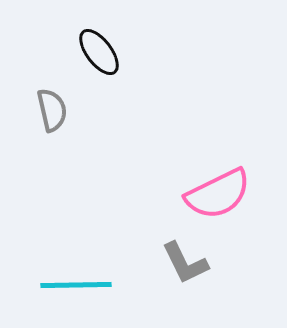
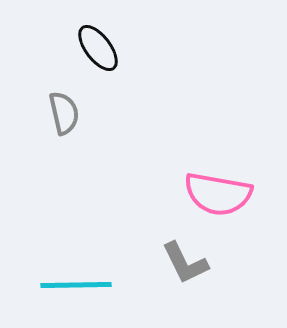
black ellipse: moved 1 px left, 4 px up
gray semicircle: moved 12 px right, 3 px down
pink semicircle: rotated 36 degrees clockwise
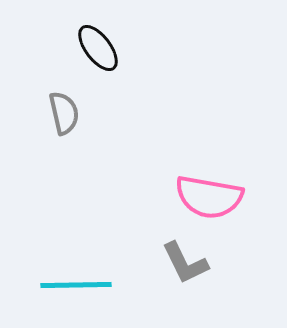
pink semicircle: moved 9 px left, 3 px down
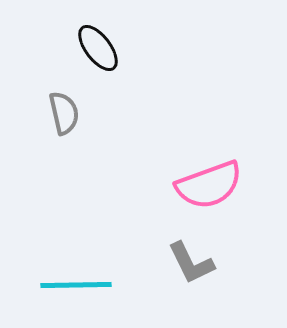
pink semicircle: moved 12 px up; rotated 30 degrees counterclockwise
gray L-shape: moved 6 px right
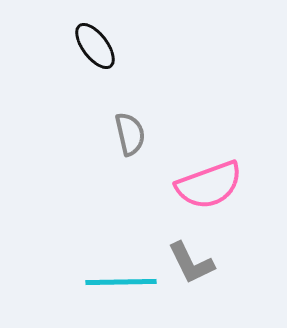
black ellipse: moved 3 px left, 2 px up
gray semicircle: moved 66 px right, 21 px down
cyan line: moved 45 px right, 3 px up
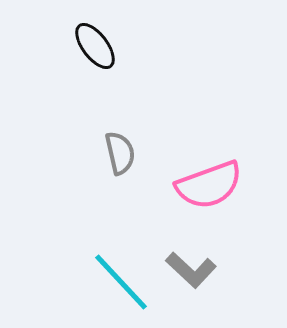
gray semicircle: moved 10 px left, 19 px down
gray L-shape: moved 7 px down; rotated 21 degrees counterclockwise
cyan line: rotated 48 degrees clockwise
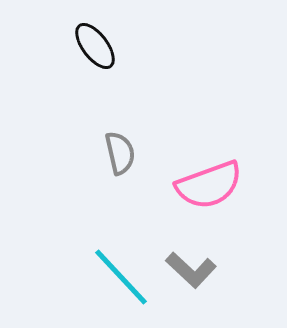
cyan line: moved 5 px up
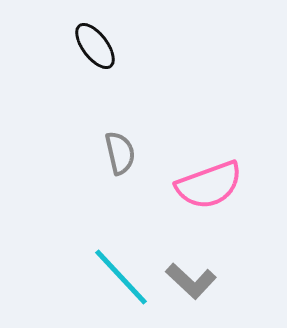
gray L-shape: moved 11 px down
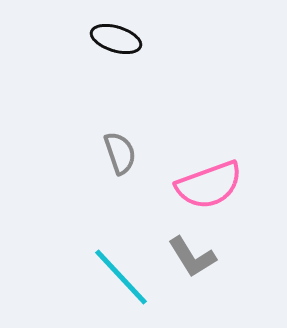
black ellipse: moved 21 px right, 7 px up; rotated 36 degrees counterclockwise
gray semicircle: rotated 6 degrees counterclockwise
gray L-shape: moved 1 px right, 24 px up; rotated 15 degrees clockwise
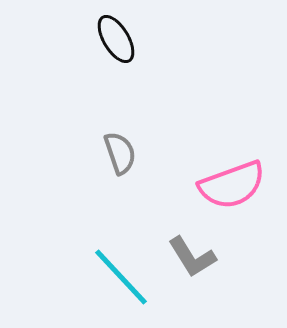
black ellipse: rotated 42 degrees clockwise
pink semicircle: moved 23 px right
